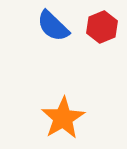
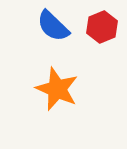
orange star: moved 6 px left, 29 px up; rotated 18 degrees counterclockwise
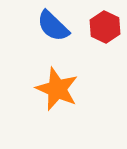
red hexagon: moved 3 px right; rotated 12 degrees counterclockwise
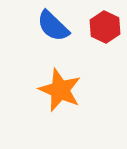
orange star: moved 3 px right, 1 px down
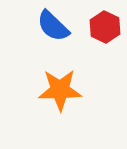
orange star: rotated 24 degrees counterclockwise
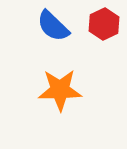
red hexagon: moved 1 px left, 3 px up; rotated 8 degrees clockwise
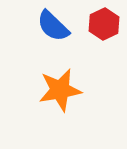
orange star: rotated 9 degrees counterclockwise
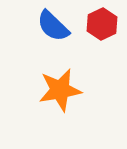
red hexagon: moved 2 px left
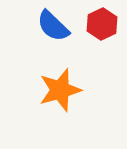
orange star: rotated 6 degrees counterclockwise
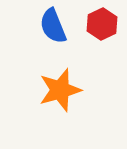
blue semicircle: rotated 24 degrees clockwise
